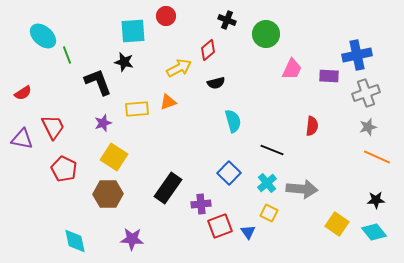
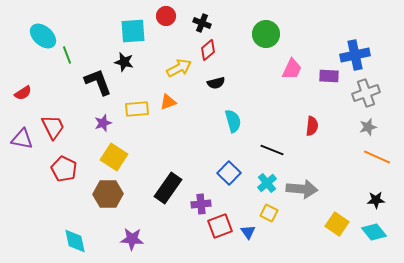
black cross at (227, 20): moved 25 px left, 3 px down
blue cross at (357, 55): moved 2 px left
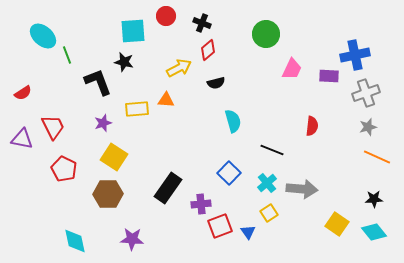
orange triangle at (168, 102): moved 2 px left, 2 px up; rotated 24 degrees clockwise
black star at (376, 200): moved 2 px left, 1 px up
yellow square at (269, 213): rotated 30 degrees clockwise
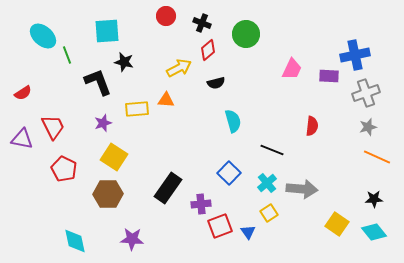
cyan square at (133, 31): moved 26 px left
green circle at (266, 34): moved 20 px left
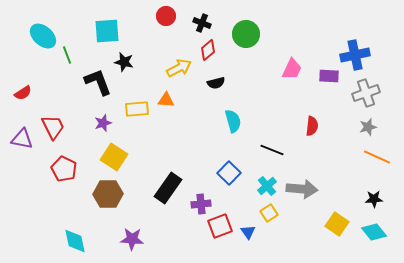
cyan cross at (267, 183): moved 3 px down
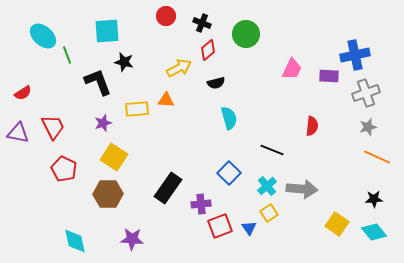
cyan semicircle at (233, 121): moved 4 px left, 3 px up
purple triangle at (22, 139): moved 4 px left, 6 px up
blue triangle at (248, 232): moved 1 px right, 4 px up
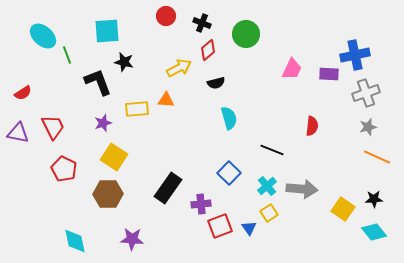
purple rectangle at (329, 76): moved 2 px up
yellow square at (337, 224): moved 6 px right, 15 px up
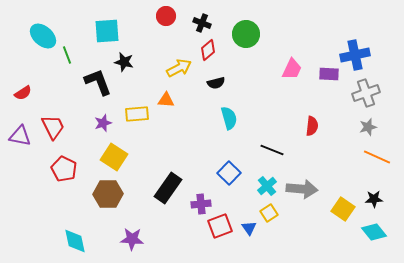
yellow rectangle at (137, 109): moved 5 px down
purple triangle at (18, 133): moved 2 px right, 3 px down
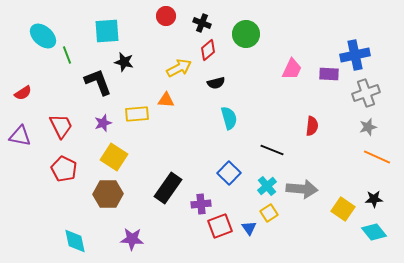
red trapezoid at (53, 127): moved 8 px right, 1 px up
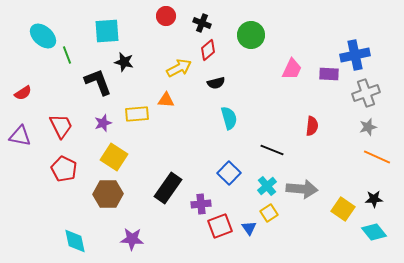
green circle at (246, 34): moved 5 px right, 1 px down
